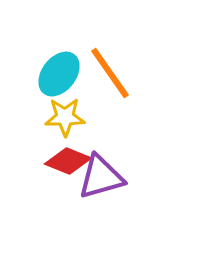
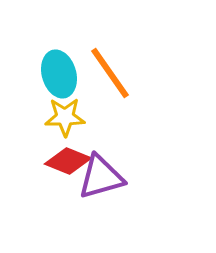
cyan ellipse: rotated 54 degrees counterclockwise
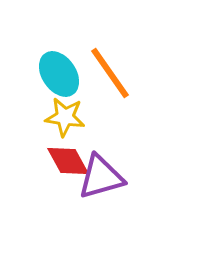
cyan ellipse: rotated 18 degrees counterclockwise
yellow star: rotated 9 degrees clockwise
red diamond: rotated 39 degrees clockwise
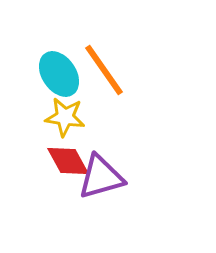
orange line: moved 6 px left, 3 px up
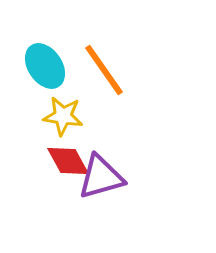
cyan ellipse: moved 14 px left, 8 px up
yellow star: moved 2 px left, 1 px up
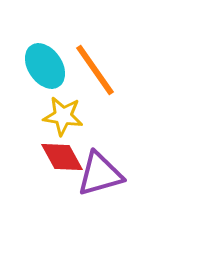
orange line: moved 9 px left
red diamond: moved 6 px left, 4 px up
purple triangle: moved 1 px left, 3 px up
